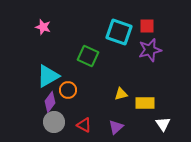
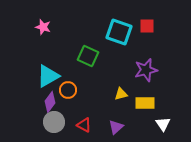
purple star: moved 4 px left, 20 px down
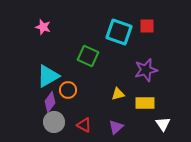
yellow triangle: moved 3 px left
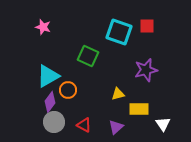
yellow rectangle: moved 6 px left, 6 px down
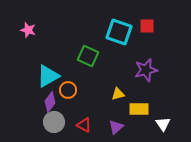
pink star: moved 15 px left, 3 px down
